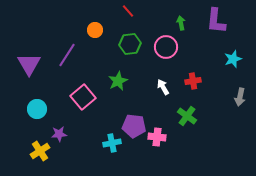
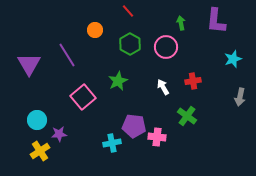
green hexagon: rotated 25 degrees counterclockwise
purple line: rotated 65 degrees counterclockwise
cyan circle: moved 11 px down
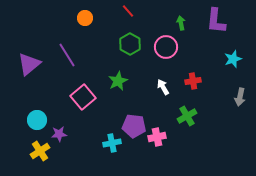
orange circle: moved 10 px left, 12 px up
purple triangle: rotated 20 degrees clockwise
green cross: rotated 24 degrees clockwise
pink cross: rotated 18 degrees counterclockwise
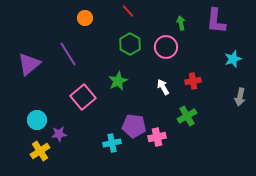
purple line: moved 1 px right, 1 px up
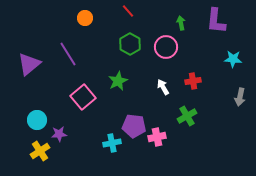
cyan star: rotated 24 degrees clockwise
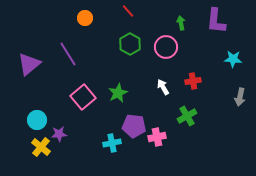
green star: moved 12 px down
yellow cross: moved 1 px right, 4 px up; rotated 18 degrees counterclockwise
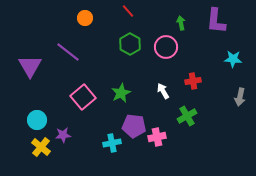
purple line: moved 2 px up; rotated 20 degrees counterclockwise
purple triangle: moved 1 px right, 2 px down; rotated 20 degrees counterclockwise
white arrow: moved 4 px down
green star: moved 3 px right
purple star: moved 4 px right, 1 px down
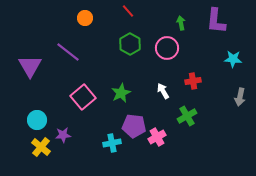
pink circle: moved 1 px right, 1 px down
pink cross: rotated 18 degrees counterclockwise
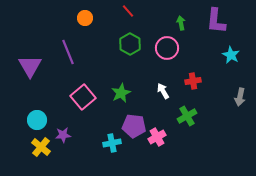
purple line: rotated 30 degrees clockwise
cyan star: moved 2 px left, 4 px up; rotated 24 degrees clockwise
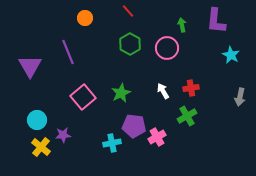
green arrow: moved 1 px right, 2 px down
red cross: moved 2 px left, 7 px down
